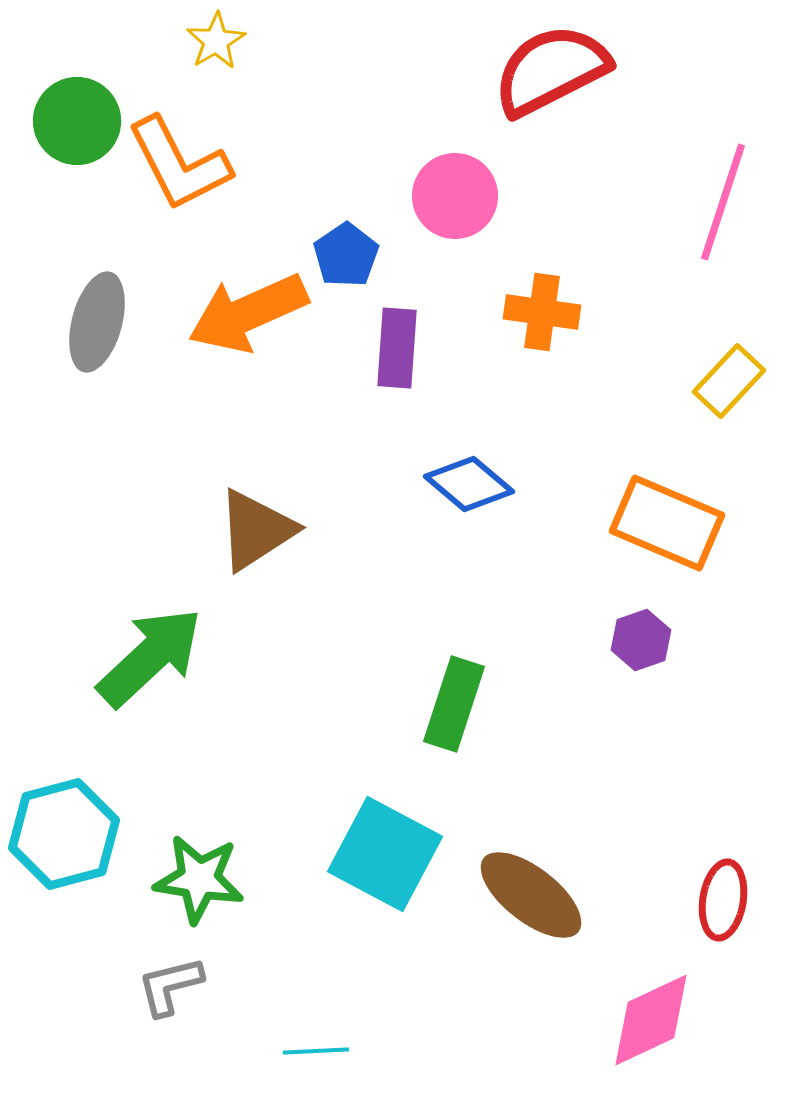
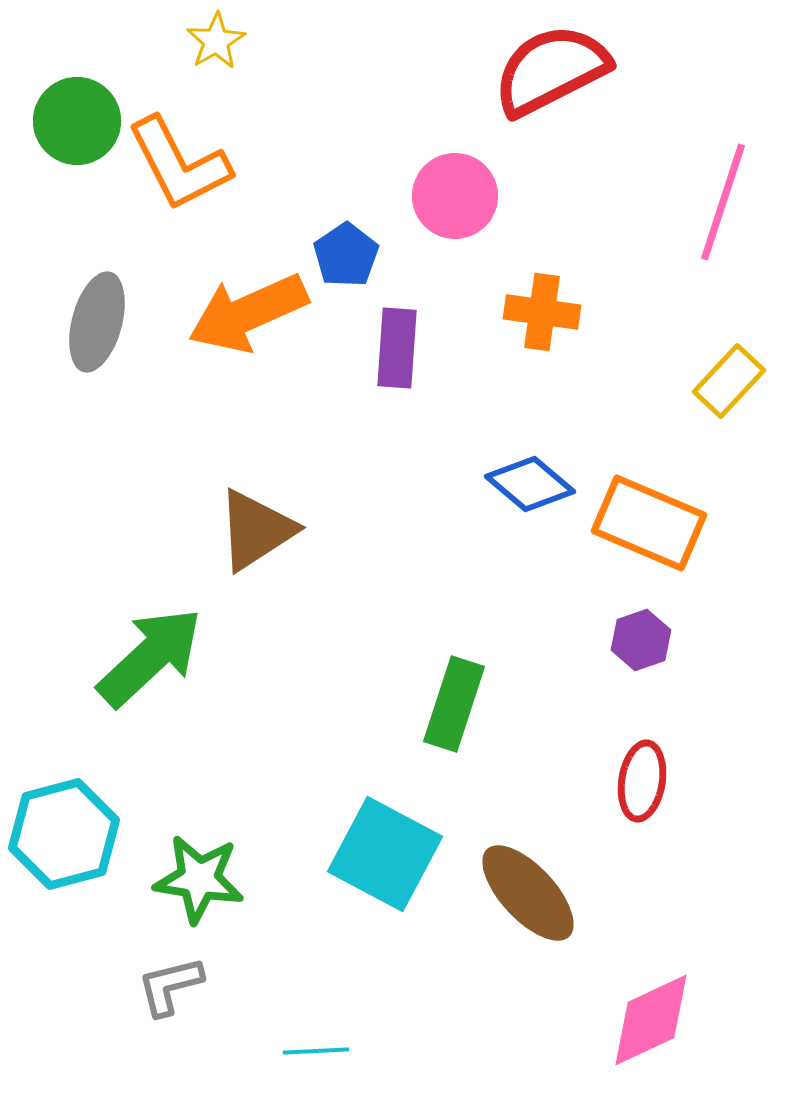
blue diamond: moved 61 px right
orange rectangle: moved 18 px left
brown ellipse: moved 3 px left, 2 px up; rotated 9 degrees clockwise
red ellipse: moved 81 px left, 119 px up
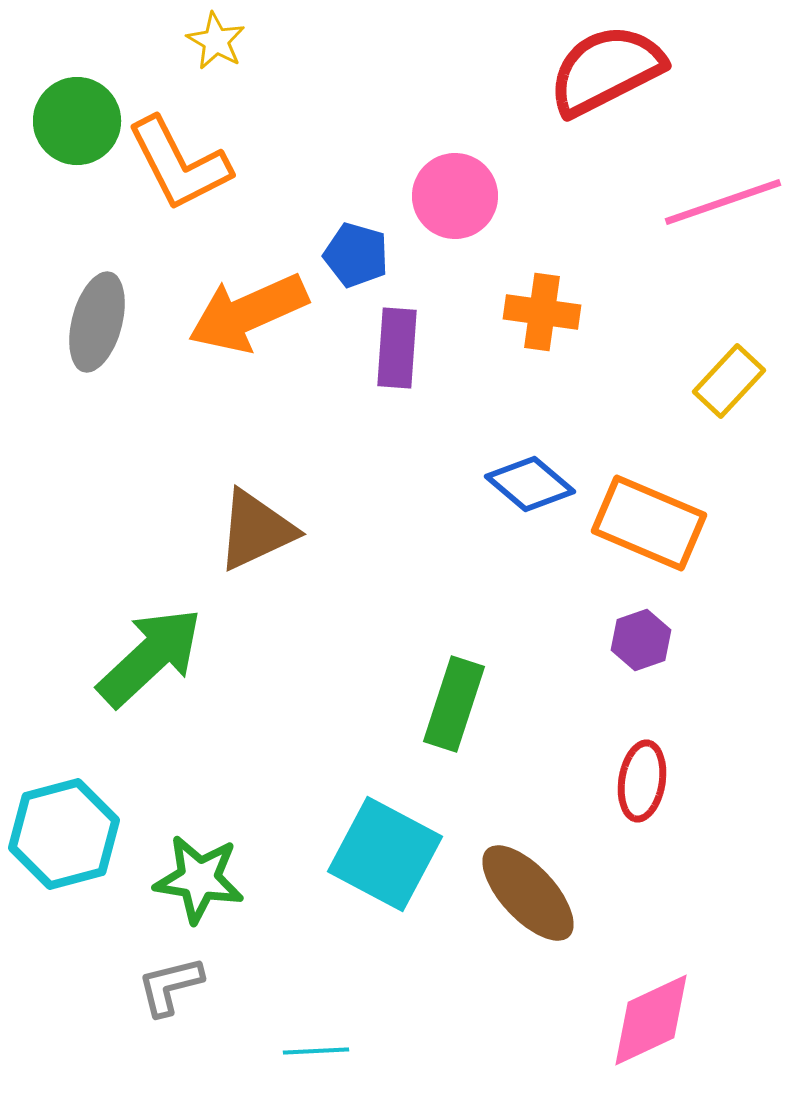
yellow star: rotated 12 degrees counterclockwise
red semicircle: moved 55 px right
pink line: rotated 53 degrees clockwise
blue pentagon: moved 10 px right; rotated 22 degrees counterclockwise
brown triangle: rotated 8 degrees clockwise
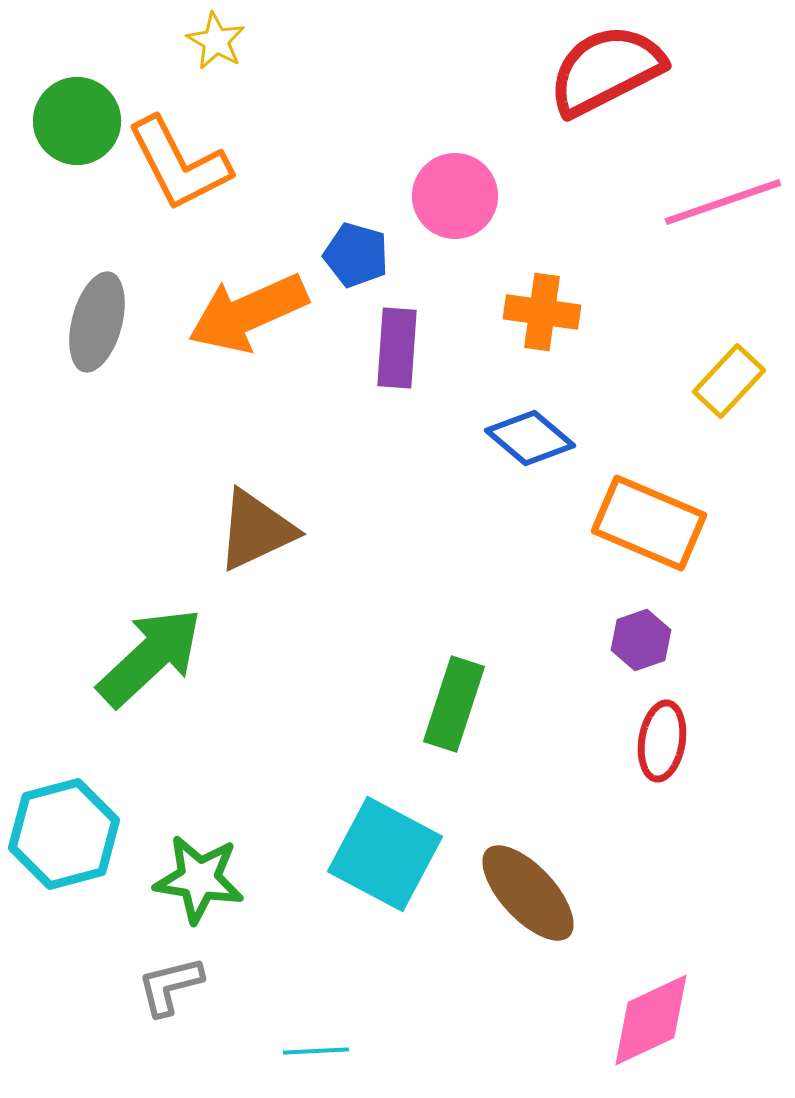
blue diamond: moved 46 px up
red ellipse: moved 20 px right, 40 px up
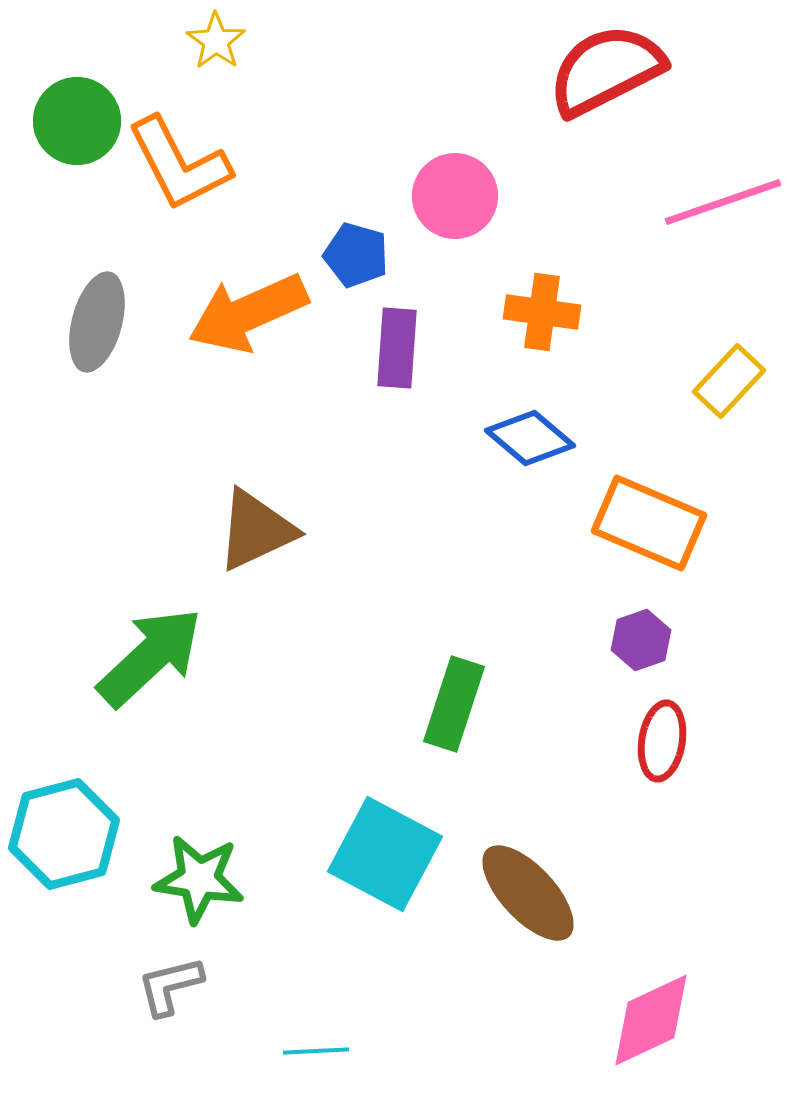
yellow star: rotated 6 degrees clockwise
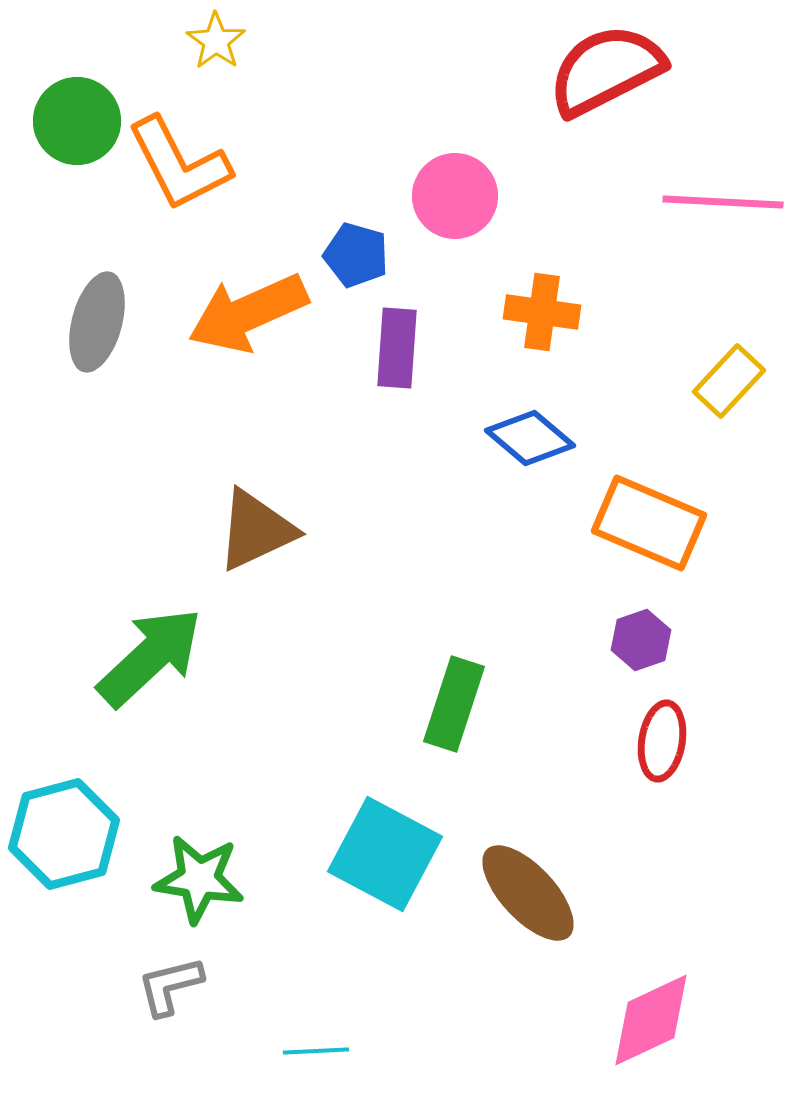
pink line: rotated 22 degrees clockwise
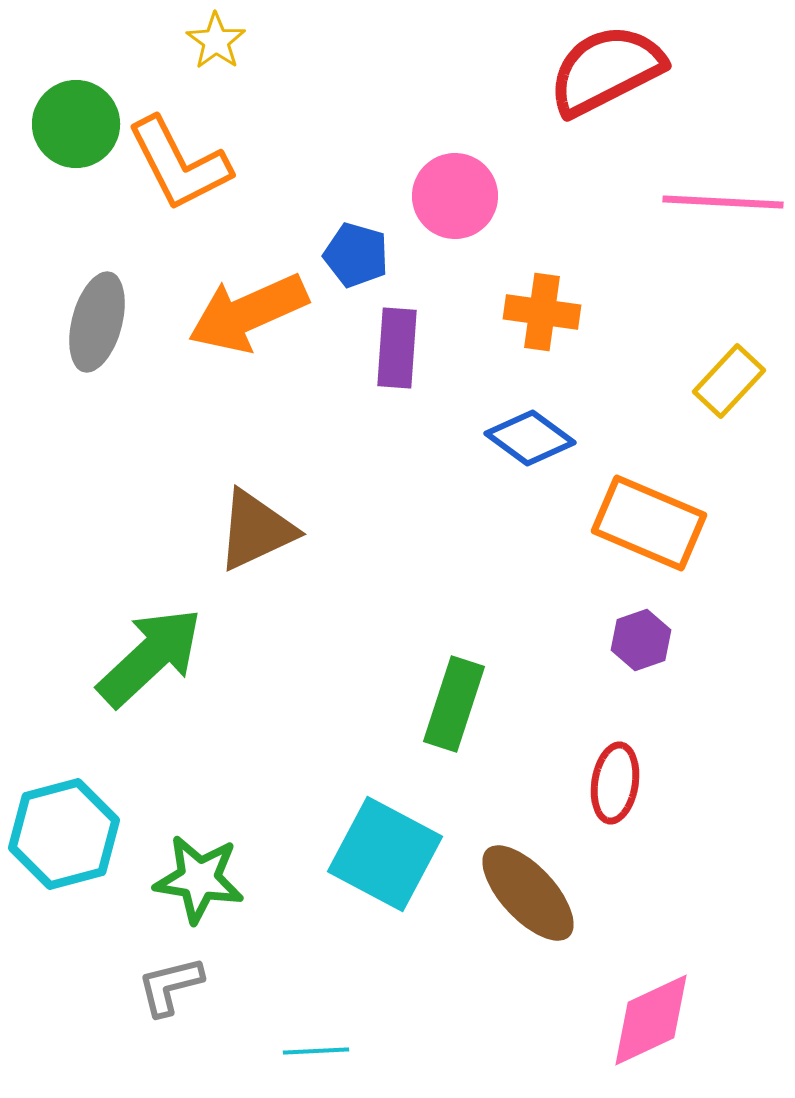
green circle: moved 1 px left, 3 px down
blue diamond: rotated 4 degrees counterclockwise
red ellipse: moved 47 px left, 42 px down
